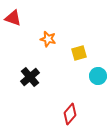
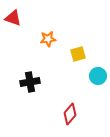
orange star: rotated 21 degrees counterclockwise
yellow square: moved 1 px left, 1 px down
black cross: moved 5 px down; rotated 30 degrees clockwise
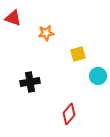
orange star: moved 2 px left, 6 px up
red diamond: moved 1 px left
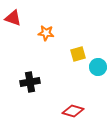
orange star: rotated 14 degrees clockwise
cyan circle: moved 9 px up
red diamond: moved 4 px right, 3 px up; rotated 65 degrees clockwise
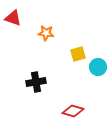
black cross: moved 6 px right
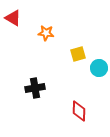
red triangle: rotated 12 degrees clockwise
cyan circle: moved 1 px right, 1 px down
black cross: moved 1 px left, 6 px down
red diamond: moved 6 px right; rotated 75 degrees clockwise
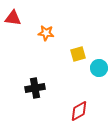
red triangle: rotated 24 degrees counterclockwise
red diamond: rotated 60 degrees clockwise
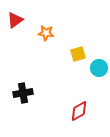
red triangle: moved 2 px right, 2 px down; rotated 42 degrees counterclockwise
black cross: moved 12 px left, 5 px down
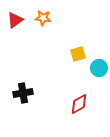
orange star: moved 3 px left, 15 px up
red diamond: moved 7 px up
